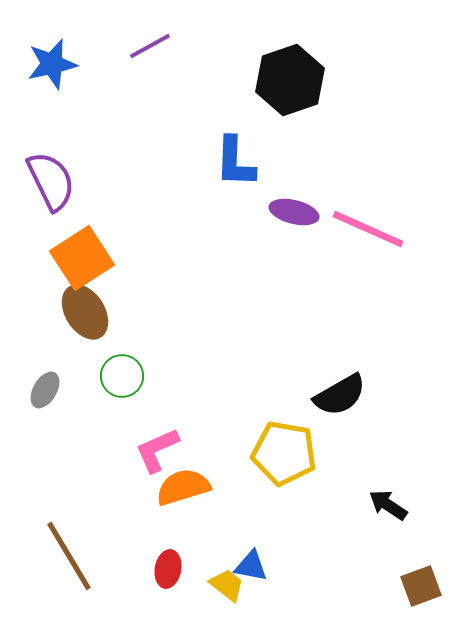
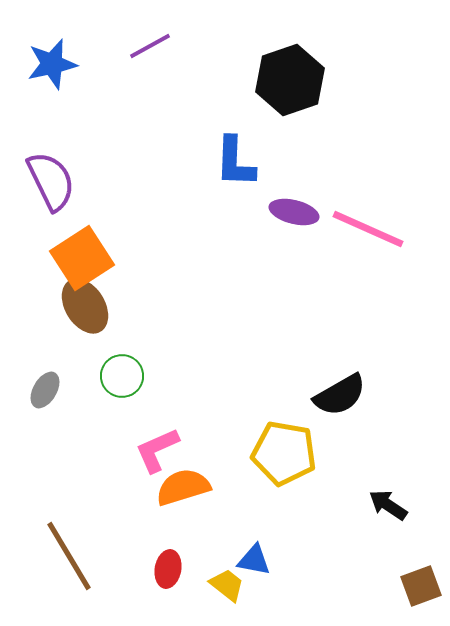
brown ellipse: moved 6 px up
blue triangle: moved 3 px right, 6 px up
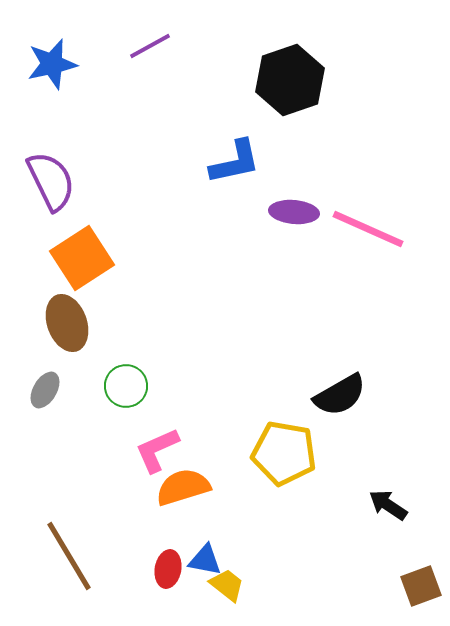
blue L-shape: rotated 104 degrees counterclockwise
purple ellipse: rotated 9 degrees counterclockwise
brown ellipse: moved 18 px left, 17 px down; rotated 12 degrees clockwise
green circle: moved 4 px right, 10 px down
blue triangle: moved 49 px left
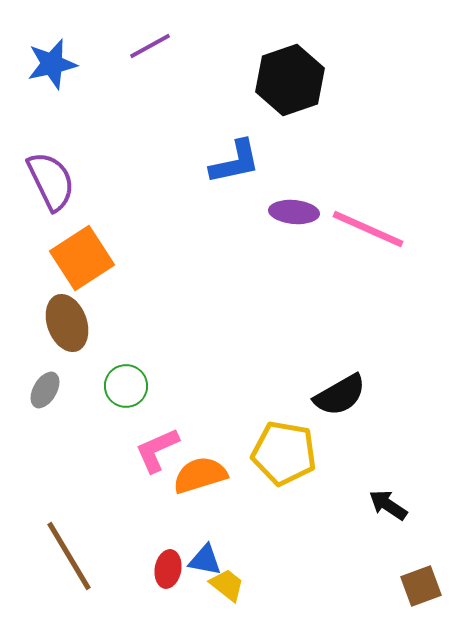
orange semicircle: moved 17 px right, 12 px up
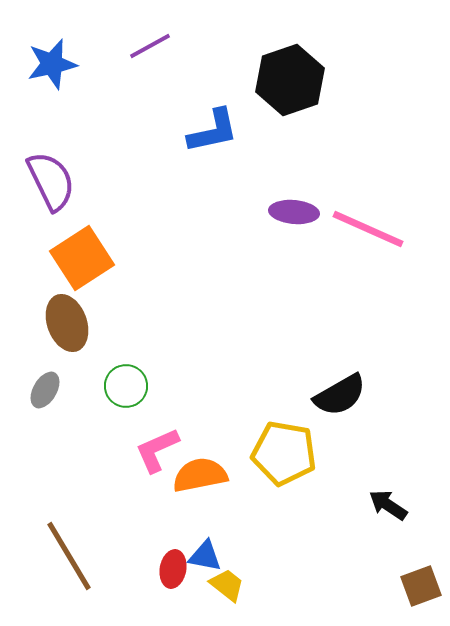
blue L-shape: moved 22 px left, 31 px up
orange semicircle: rotated 6 degrees clockwise
blue triangle: moved 4 px up
red ellipse: moved 5 px right
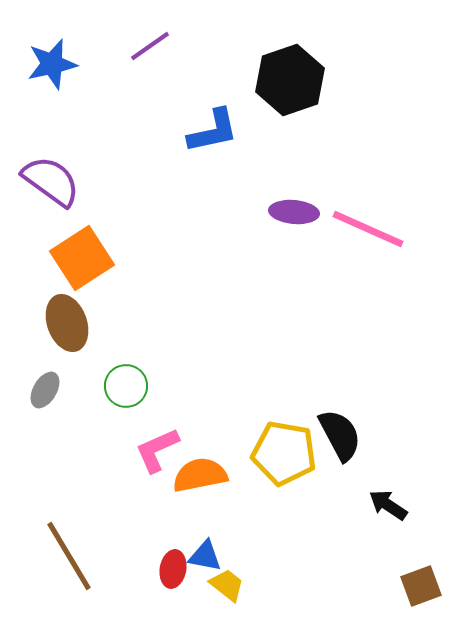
purple line: rotated 6 degrees counterclockwise
purple semicircle: rotated 28 degrees counterclockwise
black semicircle: moved 40 px down; rotated 88 degrees counterclockwise
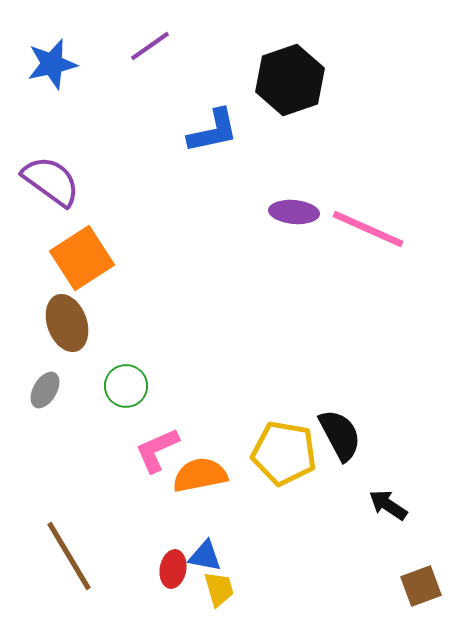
yellow trapezoid: moved 8 px left, 4 px down; rotated 36 degrees clockwise
